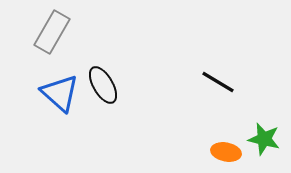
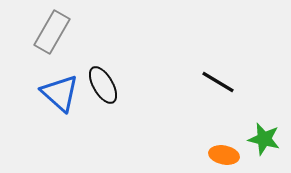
orange ellipse: moved 2 px left, 3 px down
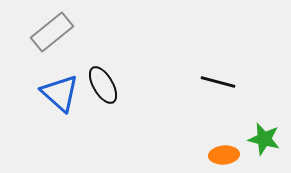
gray rectangle: rotated 21 degrees clockwise
black line: rotated 16 degrees counterclockwise
orange ellipse: rotated 16 degrees counterclockwise
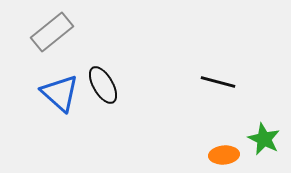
green star: rotated 12 degrees clockwise
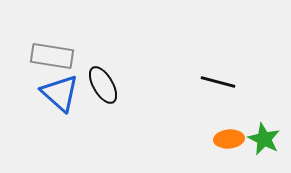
gray rectangle: moved 24 px down; rotated 48 degrees clockwise
orange ellipse: moved 5 px right, 16 px up
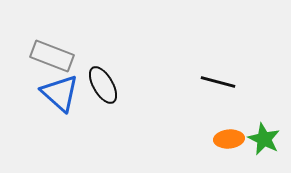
gray rectangle: rotated 12 degrees clockwise
